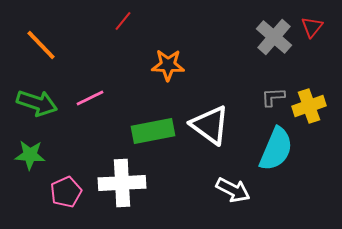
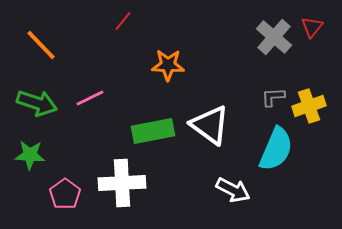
pink pentagon: moved 1 px left, 2 px down; rotated 12 degrees counterclockwise
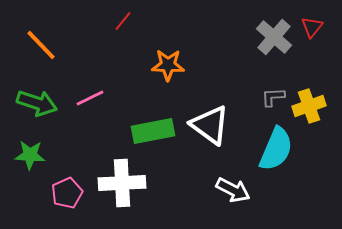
pink pentagon: moved 2 px right, 1 px up; rotated 12 degrees clockwise
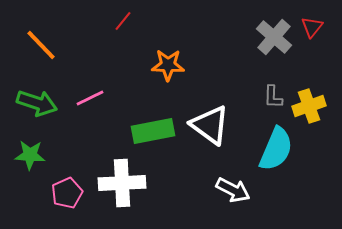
gray L-shape: rotated 85 degrees counterclockwise
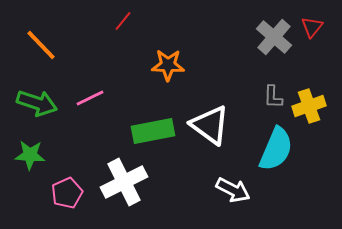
white cross: moved 2 px right, 1 px up; rotated 24 degrees counterclockwise
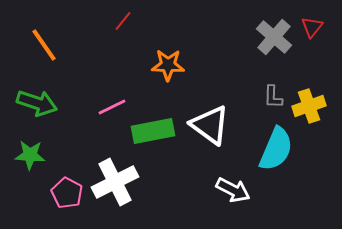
orange line: moved 3 px right; rotated 9 degrees clockwise
pink line: moved 22 px right, 9 px down
white cross: moved 9 px left
pink pentagon: rotated 20 degrees counterclockwise
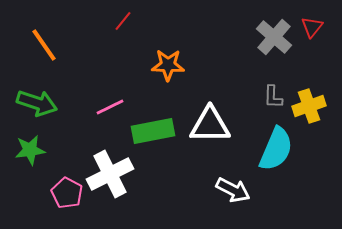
pink line: moved 2 px left
white triangle: rotated 36 degrees counterclockwise
green star: moved 5 px up; rotated 12 degrees counterclockwise
white cross: moved 5 px left, 8 px up
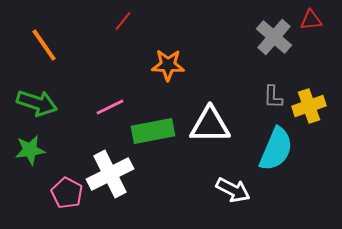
red triangle: moved 1 px left, 7 px up; rotated 45 degrees clockwise
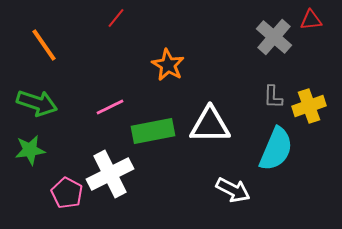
red line: moved 7 px left, 3 px up
orange star: rotated 28 degrees clockwise
